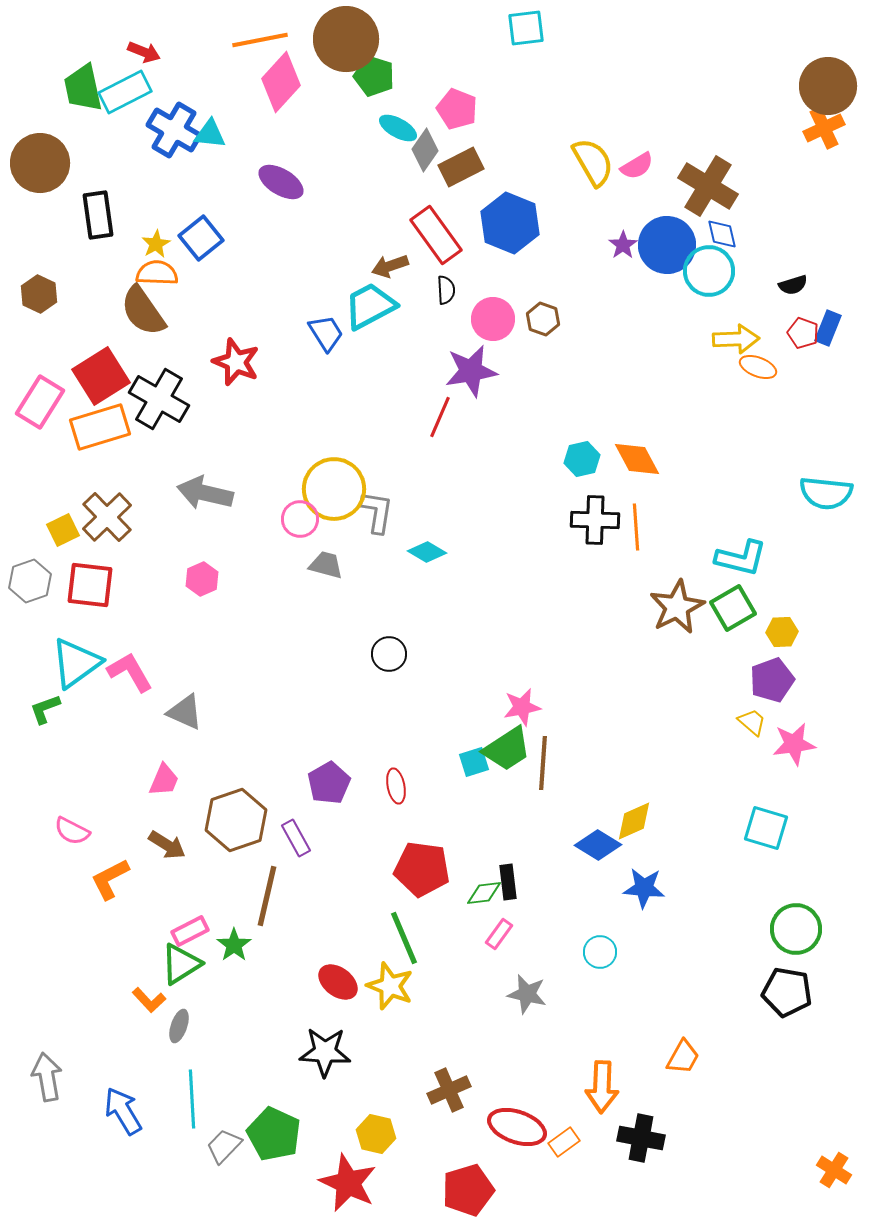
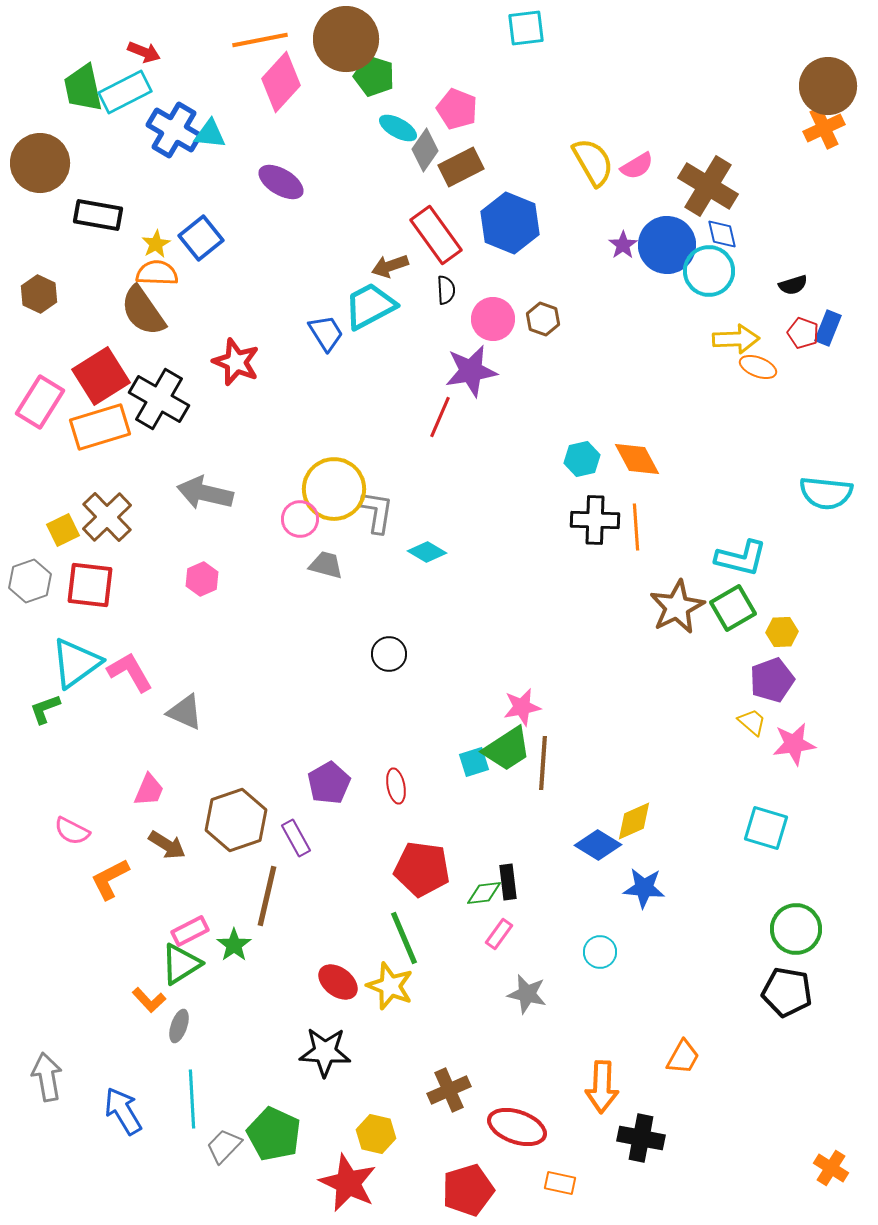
black rectangle at (98, 215): rotated 72 degrees counterclockwise
pink trapezoid at (164, 780): moved 15 px left, 10 px down
orange rectangle at (564, 1142): moved 4 px left, 41 px down; rotated 48 degrees clockwise
orange cross at (834, 1170): moved 3 px left, 2 px up
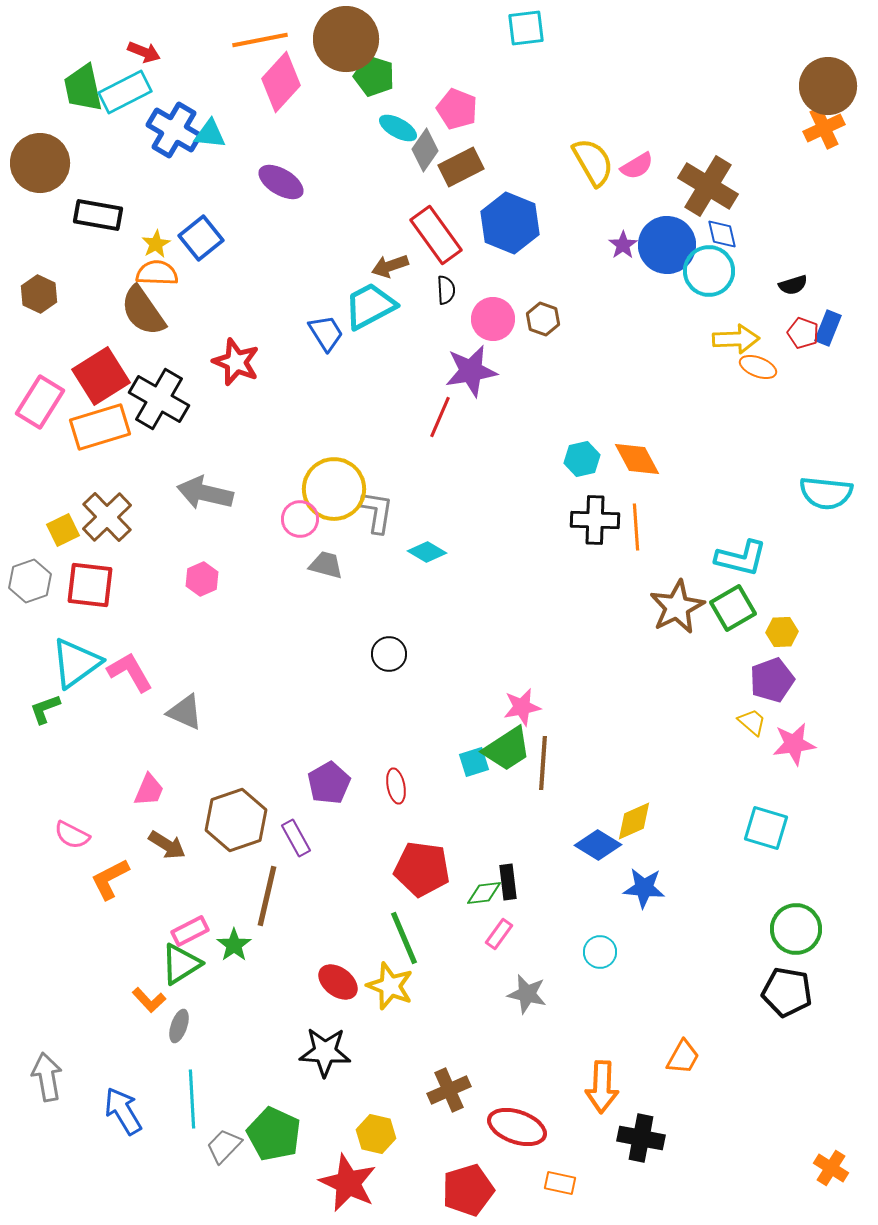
pink semicircle at (72, 831): moved 4 px down
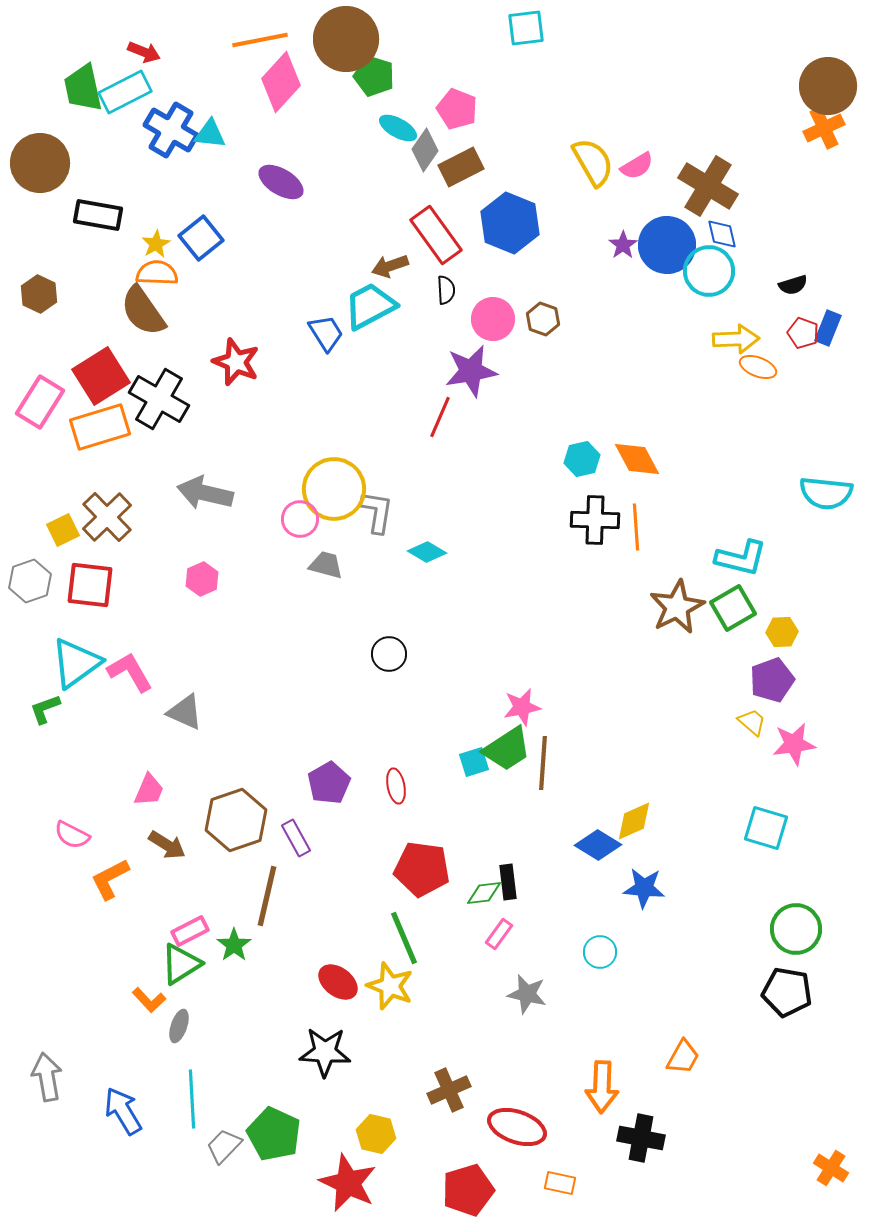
blue cross at (174, 130): moved 3 px left
